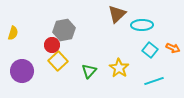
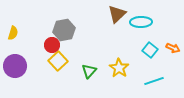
cyan ellipse: moved 1 px left, 3 px up
purple circle: moved 7 px left, 5 px up
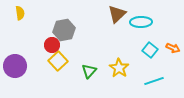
yellow semicircle: moved 7 px right, 20 px up; rotated 24 degrees counterclockwise
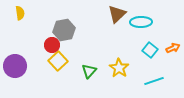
orange arrow: rotated 48 degrees counterclockwise
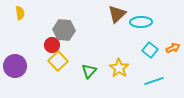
gray hexagon: rotated 15 degrees clockwise
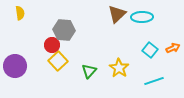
cyan ellipse: moved 1 px right, 5 px up
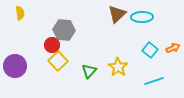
yellow star: moved 1 px left, 1 px up
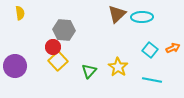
red circle: moved 1 px right, 2 px down
cyan line: moved 2 px left, 1 px up; rotated 30 degrees clockwise
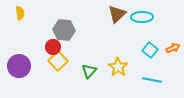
purple circle: moved 4 px right
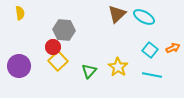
cyan ellipse: moved 2 px right; rotated 30 degrees clockwise
cyan line: moved 5 px up
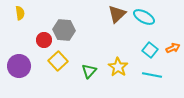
red circle: moved 9 px left, 7 px up
